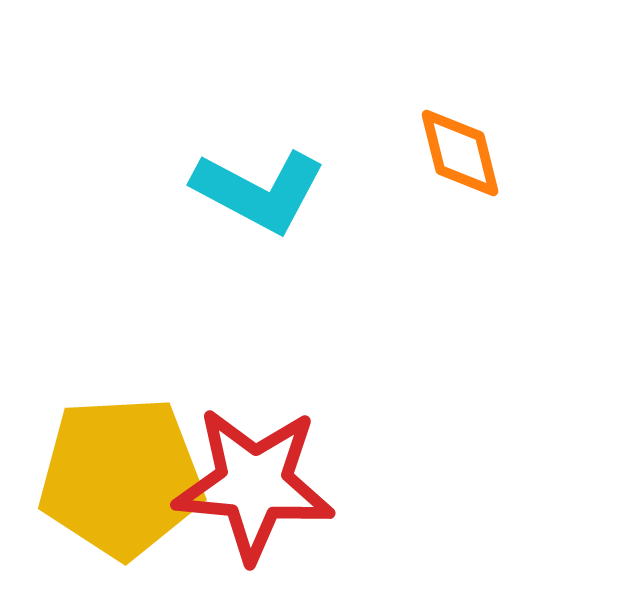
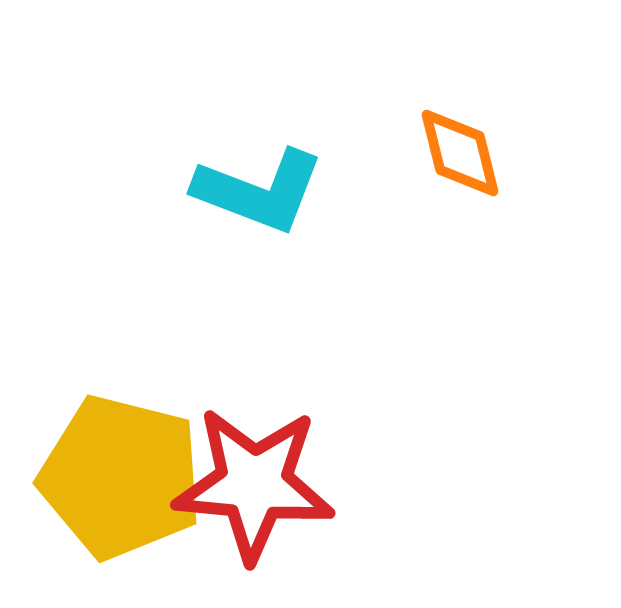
cyan L-shape: rotated 7 degrees counterclockwise
yellow pentagon: rotated 17 degrees clockwise
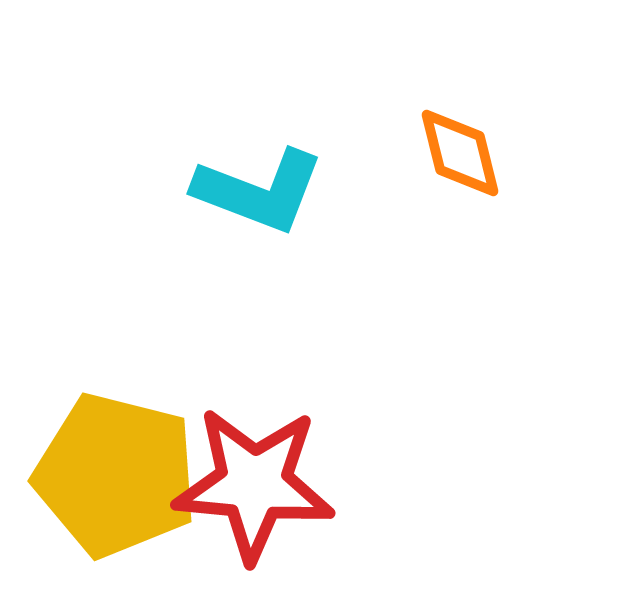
yellow pentagon: moved 5 px left, 2 px up
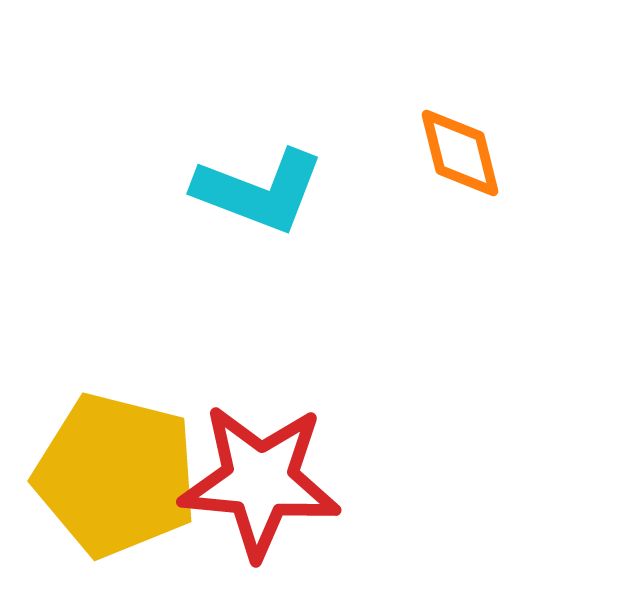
red star: moved 6 px right, 3 px up
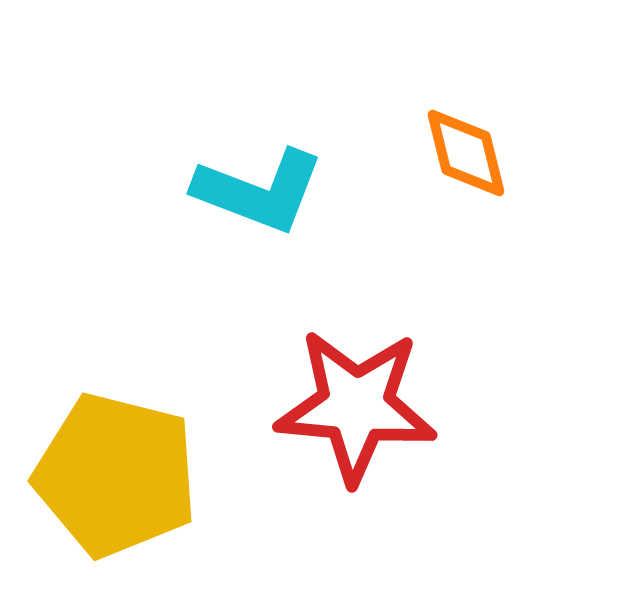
orange diamond: moved 6 px right
red star: moved 96 px right, 75 px up
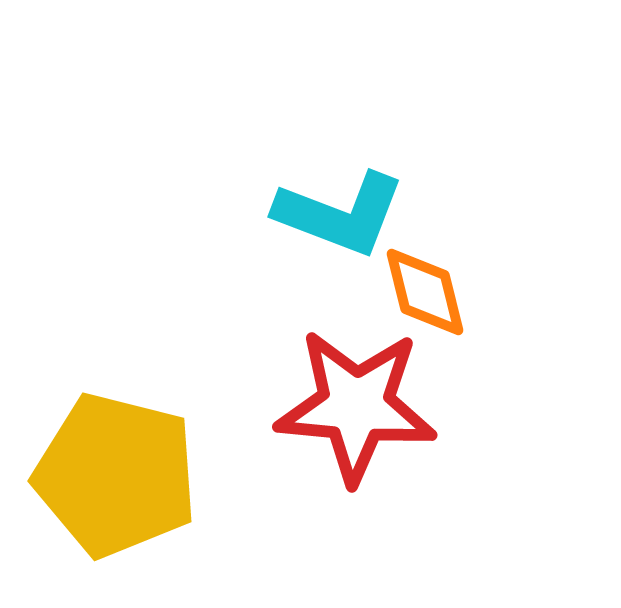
orange diamond: moved 41 px left, 139 px down
cyan L-shape: moved 81 px right, 23 px down
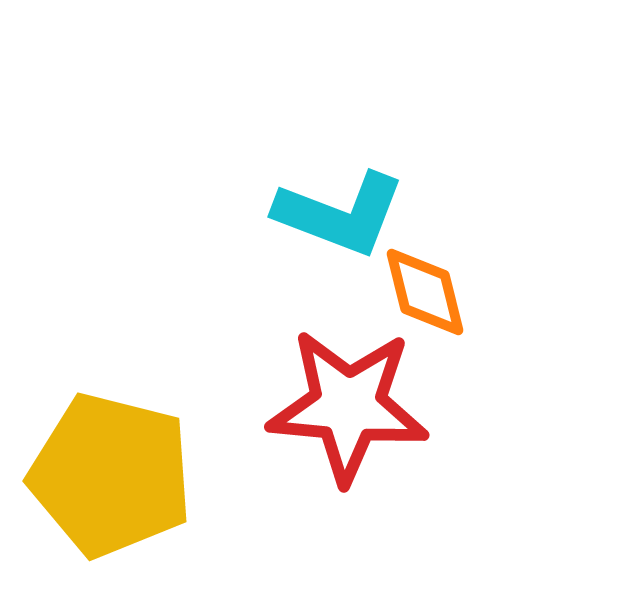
red star: moved 8 px left
yellow pentagon: moved 5 px left
